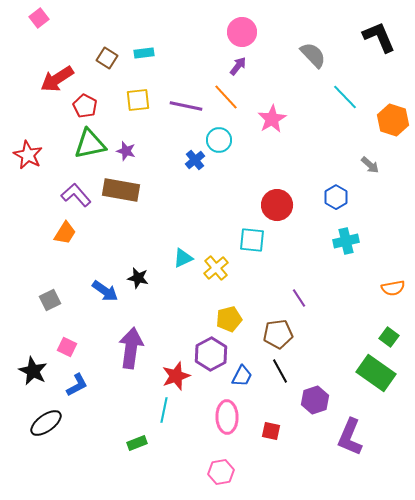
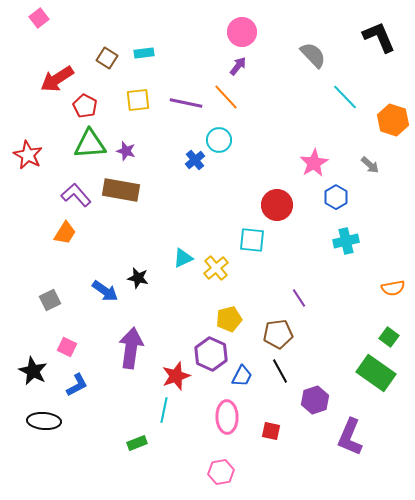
purple line at (186, 106): moved 3 px up
pink star at (272, 119): moved 42 px right, 44 px down
green triangle at (90, 144): rotated 8 degrees clockwise
purple hexagon at (211, 354): rotated 8 degrees counterclockwise
black ellipse at (46, 423): moved 2 px left, 2 px up; rotated 40 degrees clockwise
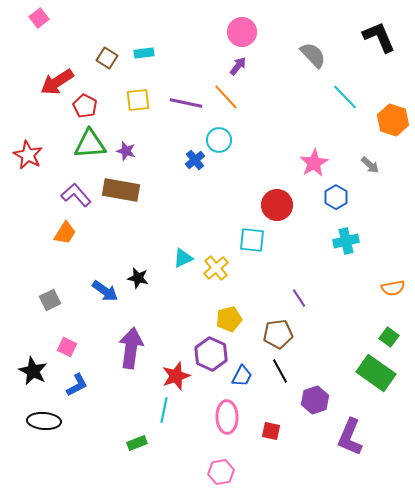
red arrow at (57, 79): moved 3 px down
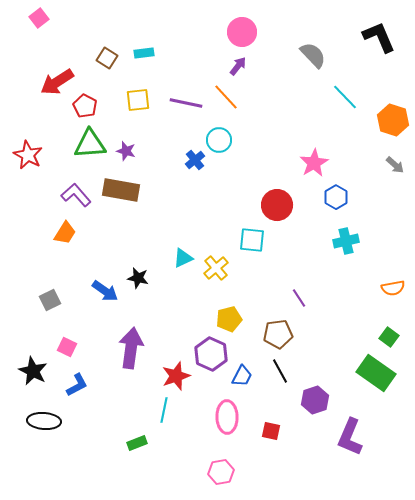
gray arrow at (370, 165): moved 25 px right
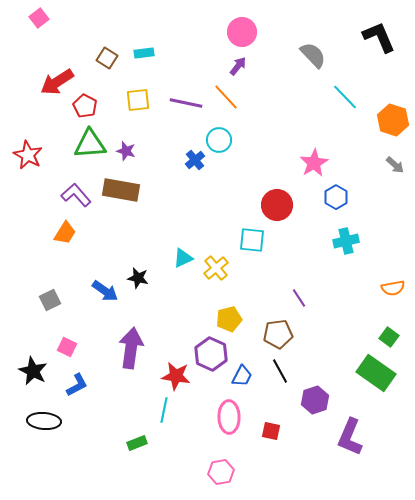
red star at (176, 376): rotated 28 degrees clockwise
pink ellipse at (227, 417): moved 2 px right
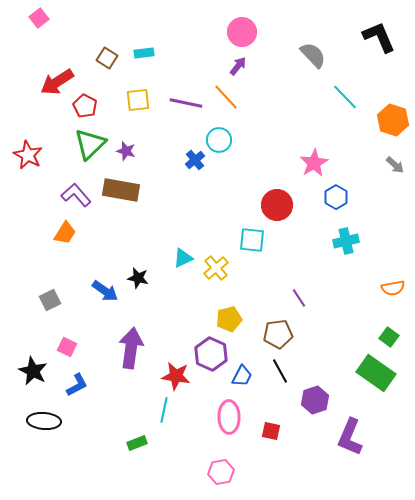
green triangle at (90, 144): rotated 40 degrees counterclockwise
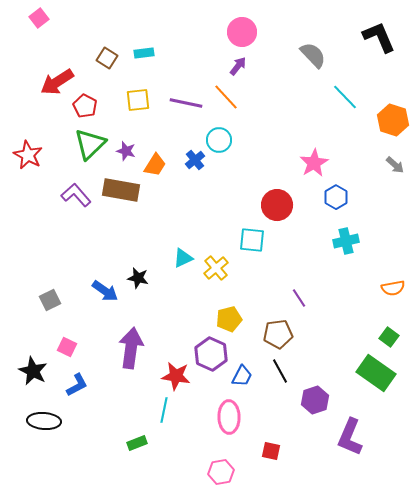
orange trapezoid at (65, 233): moved 90 px right, 68 px up
red square at (271, 431): moved 20 px down
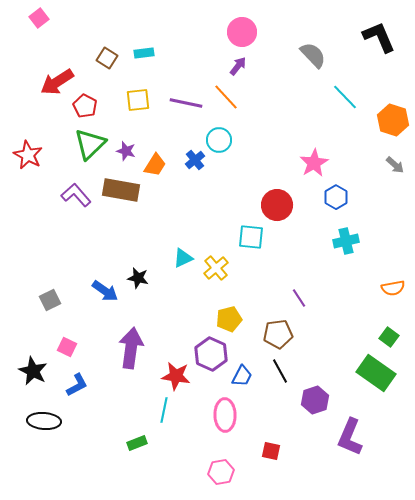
cyan square at (252, 240): moved 1 px left, 3 px up
pink ellipse at (229, 417): moved 4 px left, 2 px up
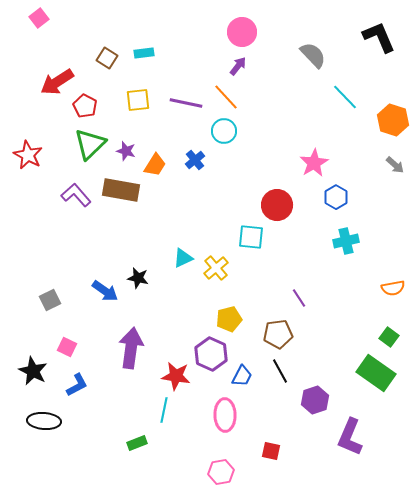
cyan circle at (219, 140): moved 5 px right, 9 px up
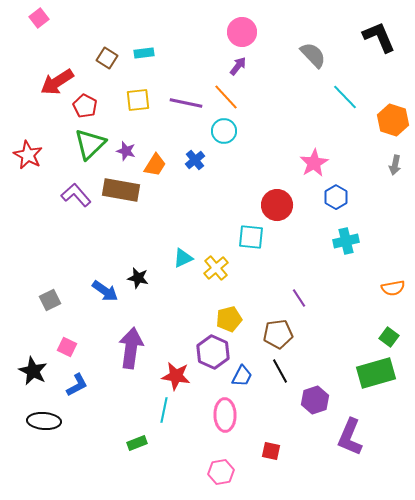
gray arrow at (395, 165): rotated 60 degrees clockwise
purple hexagon at (211, 354): moved 2 px right, 2 px up
green rectangle at (376, 373): rotated 51 degrees counterclockwise
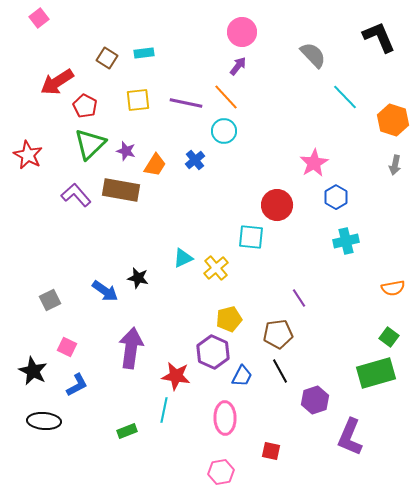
pink ellipse at (225, 415): moved 3 px down
green rectangle at (137, 443): moved 10 px left, 12 px up
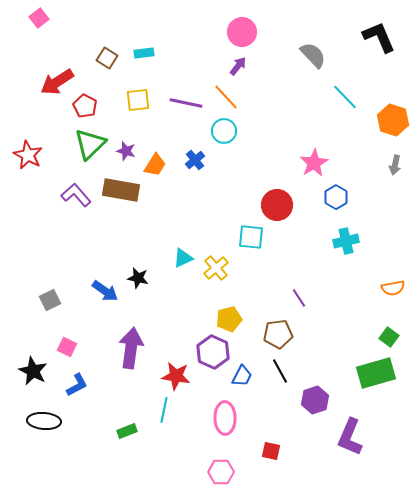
pink hexagon at (221, 472): rotated 10 degrees clockwise
